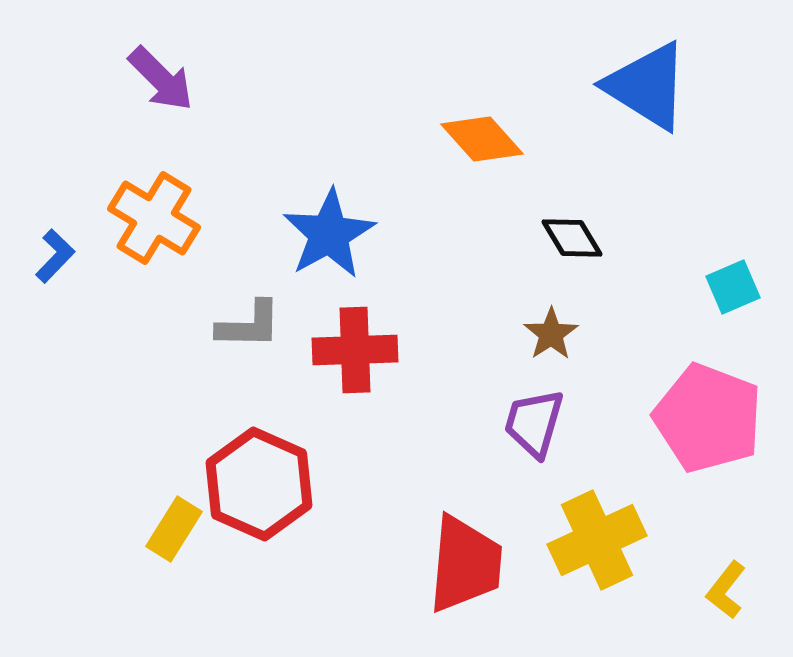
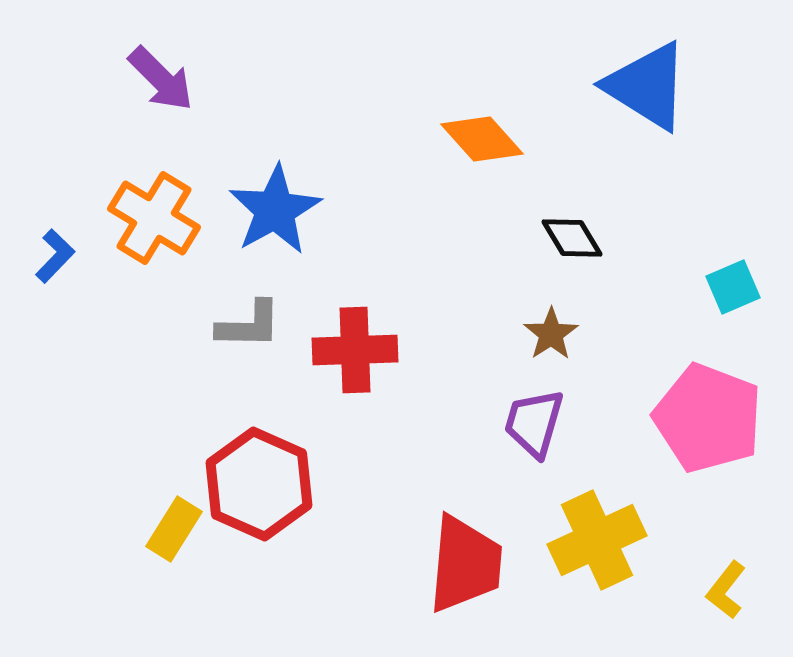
blue star: moved 54 px left, 24 px up
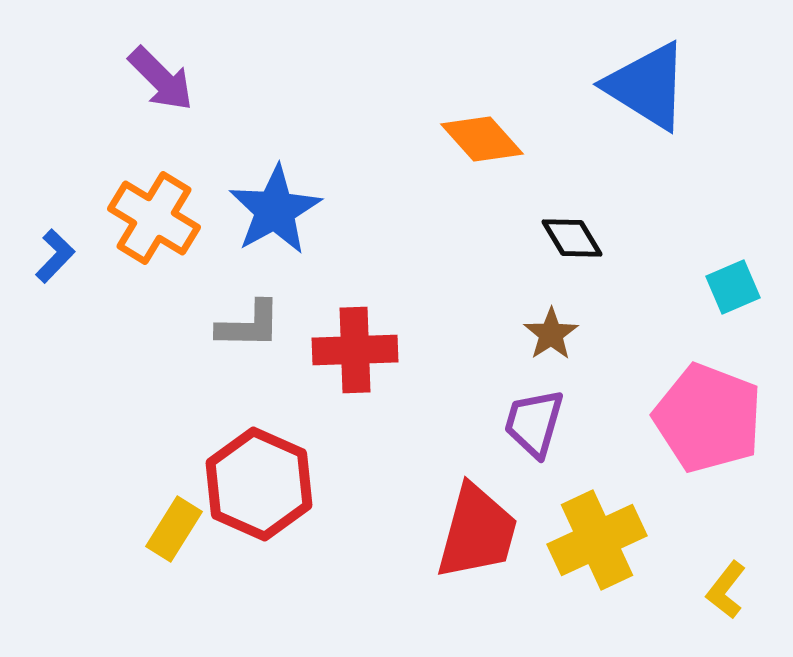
red trapezoid: moved 12 px right, 32 px up; rotated 10 degrees clockwise
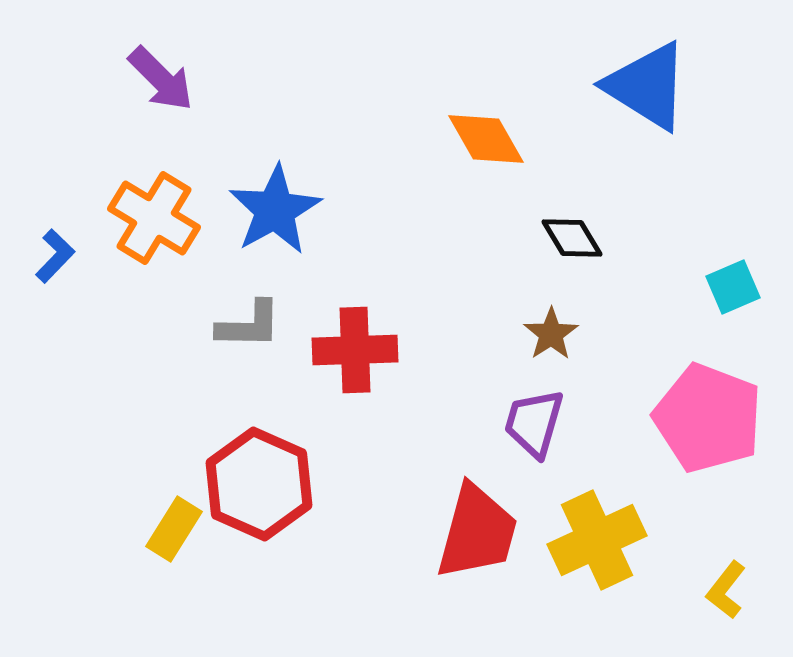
orange diamond: moved 4 px right; rotated 12 degrees clockwise
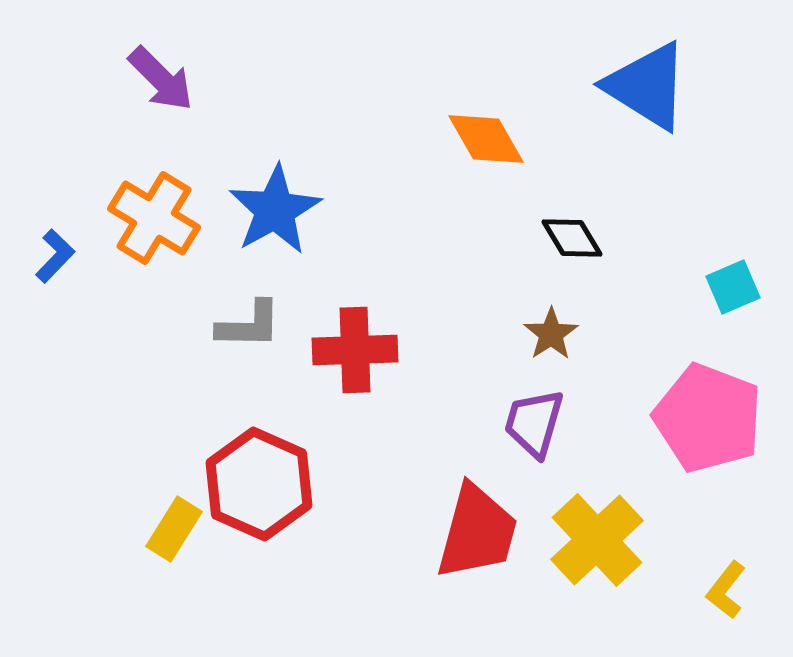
yellow cross: rotated 18 degrees counterclockwise
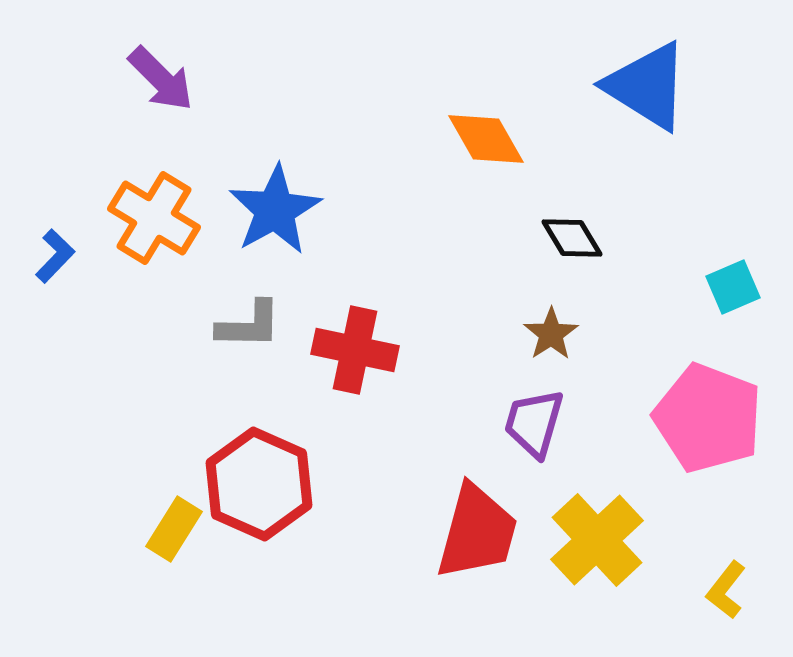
red cross: rotated 14 degrees clockwise
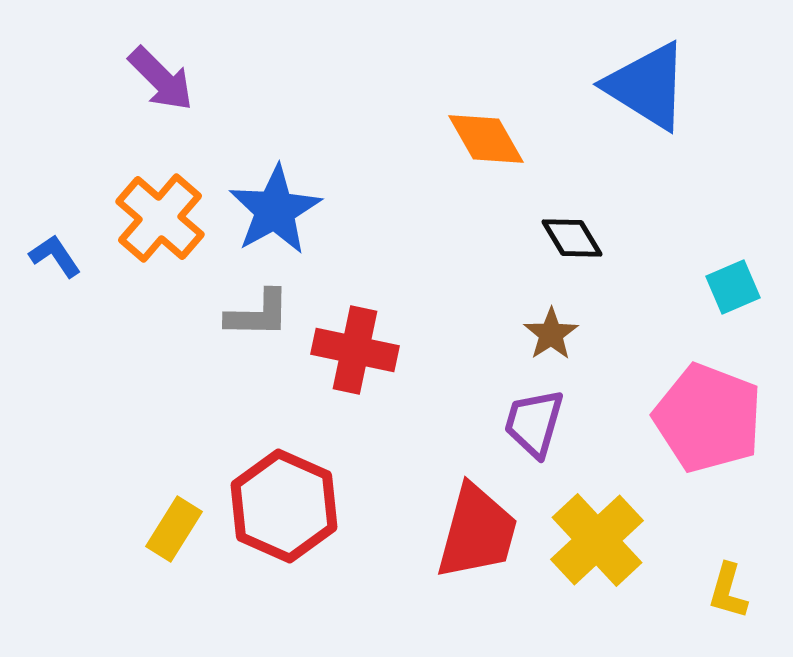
orange cross: moved 6 px right; rotated 10 degrees clockwise
blue L-shape: rotated 78 degrees counterclockwise
gray L-shape: moved 9 px right, 11 px up
red hexagon: moved 25 px right, 22 px down
yellow L-shape: moved 2 px right, 1 px down; rotated 22 degrees counterclockwise
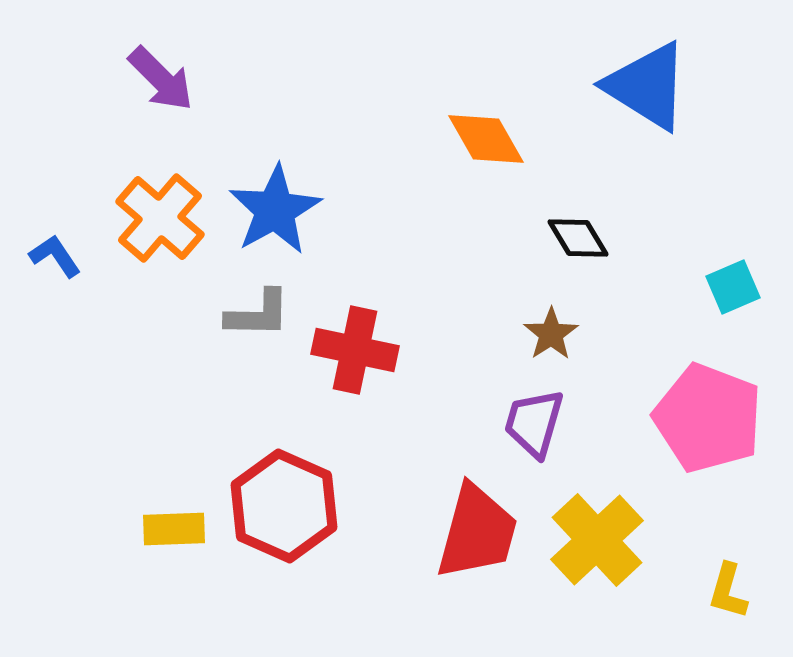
black diamond: moved 6 px right
yellow rectangle: rotated 56 degrees clockwise
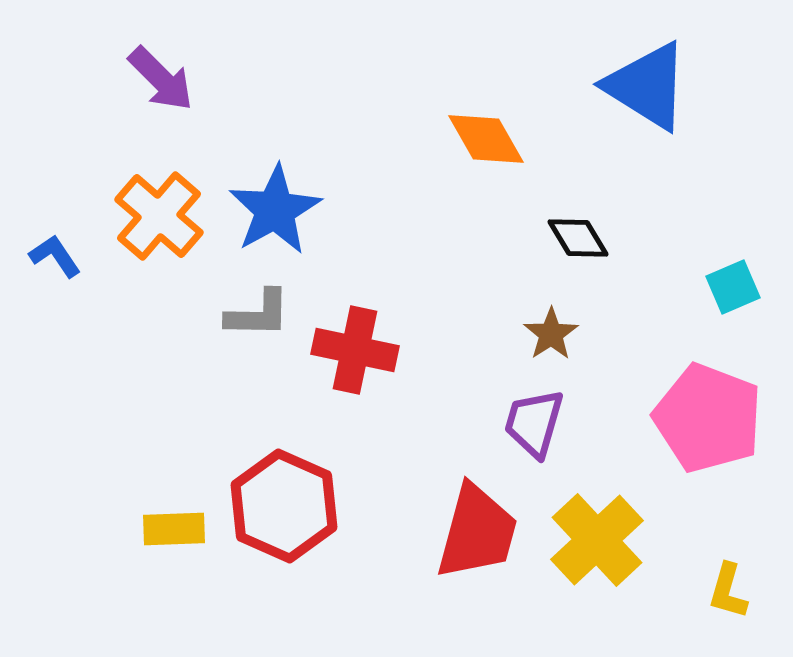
orange cross: moved 1 px left, 2 px up
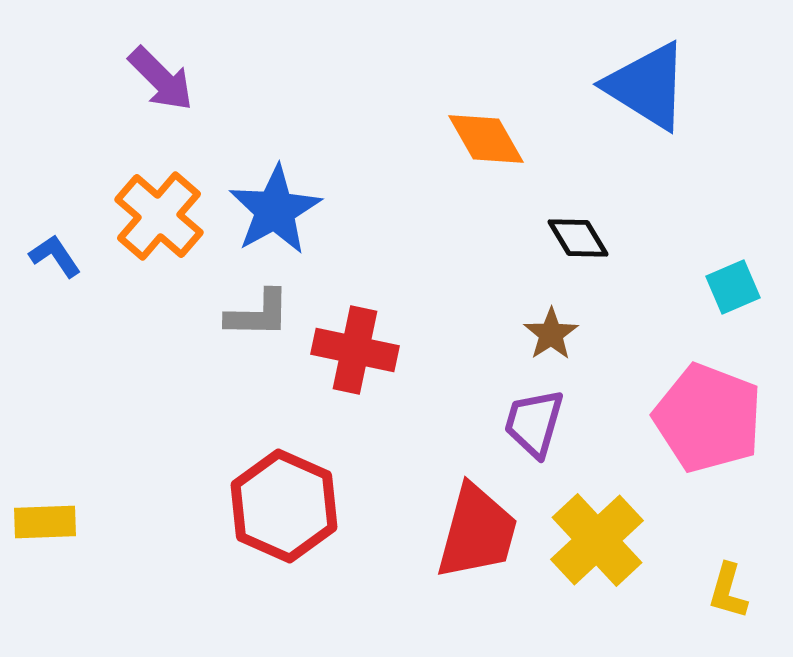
yellow rectangle: moved 129 px left, 7 px up
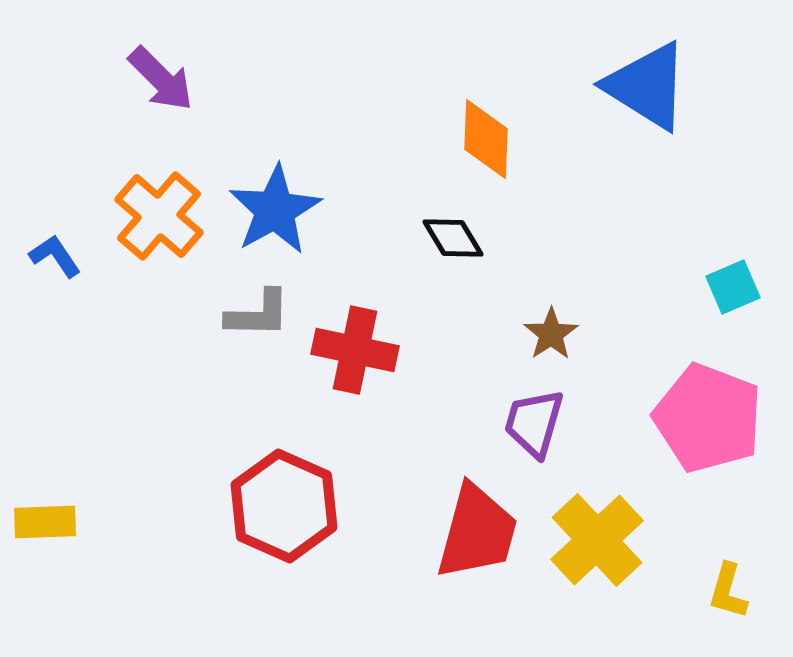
orange diamond: rotated 32 degrees clockwise
black diamond: moved 125 px left
